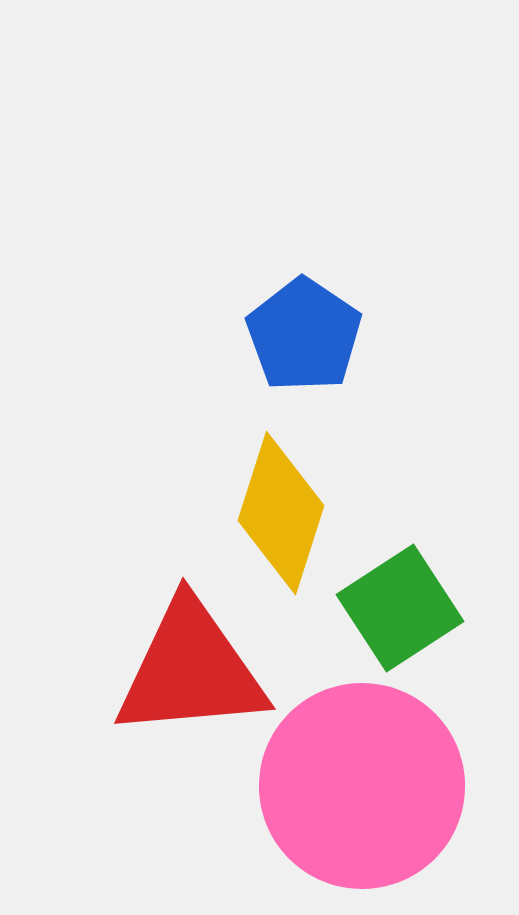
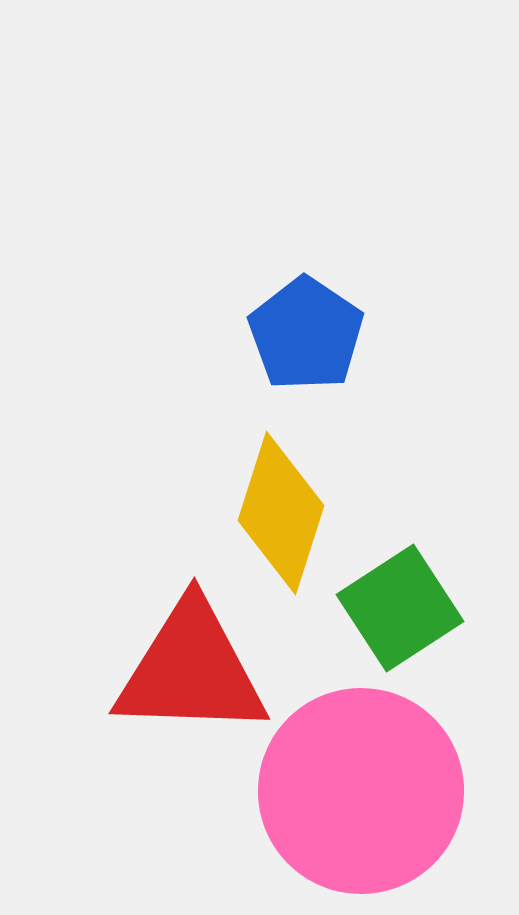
blue pentagon: moved 2 px right, 1 px up
red triangle: rotated 7 degrees clockwise
pink circle: moved 1 px left, 5 px down
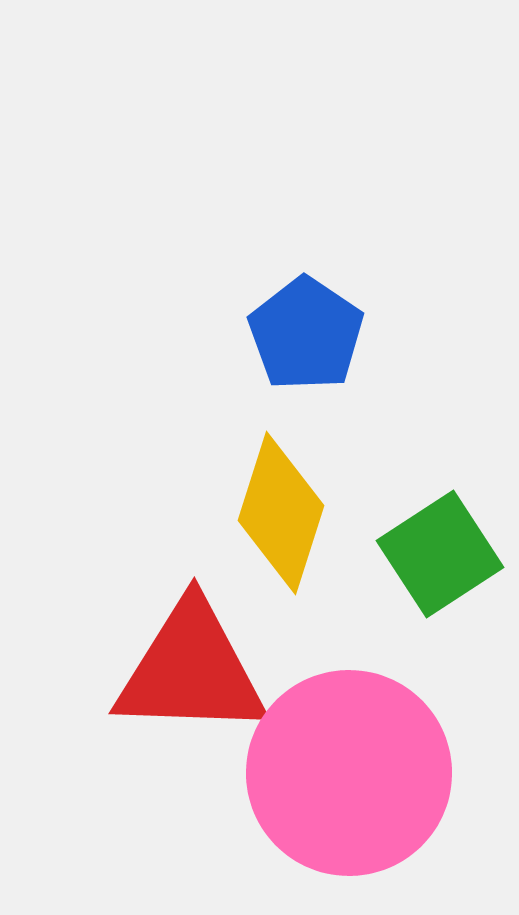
green square: moved 40 px right, 54 px up
pink circle: moved 12 px left, 18 px up
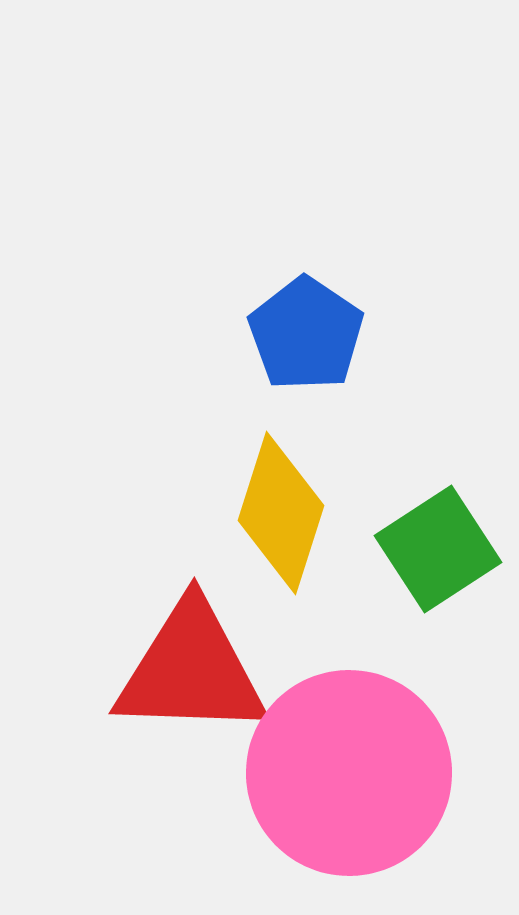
green square: moved 2 px left, 5 px up
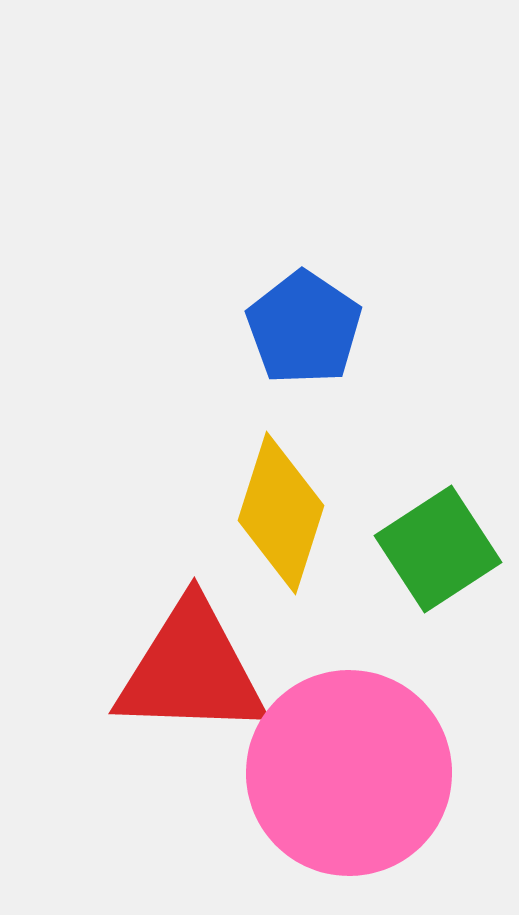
blue pentagon: moved 2 px left, 6 px up
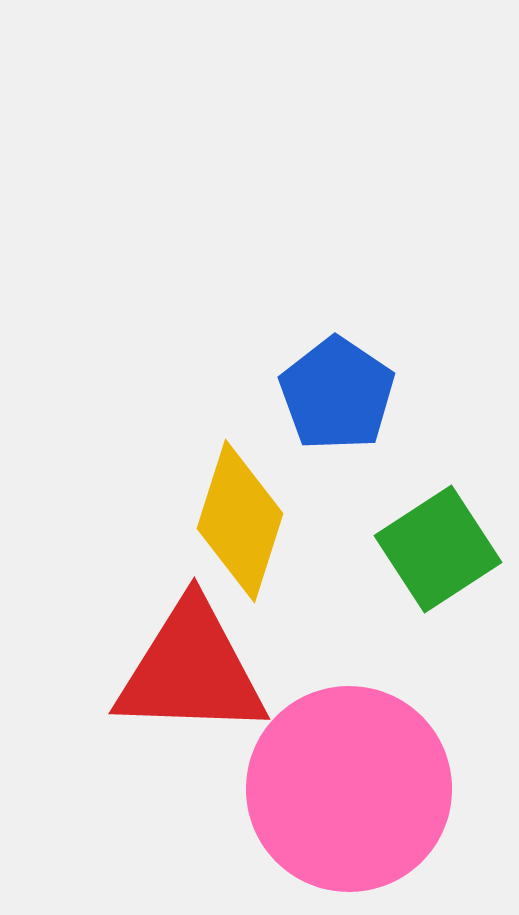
blue pentagon: moved 33 px right, 66 px down
yellow diamond: moved 41 px left, 8 px down
pink circle: moved 16 px down
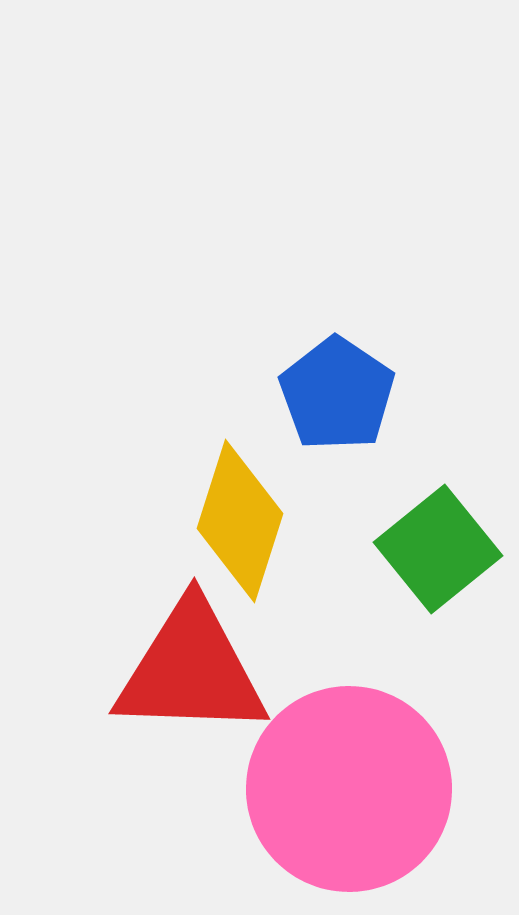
green square: rotated 6 degrees counterclockwise
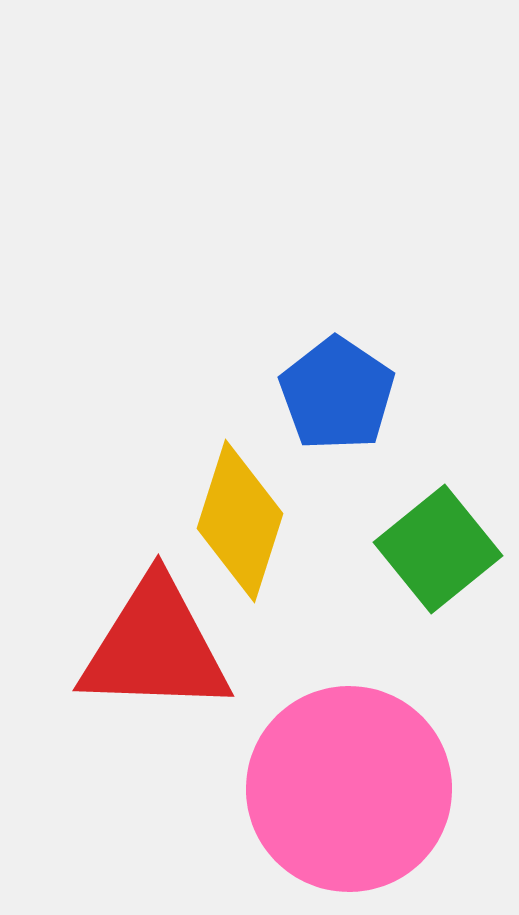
red triangle: moved 36 px left, 23 px up
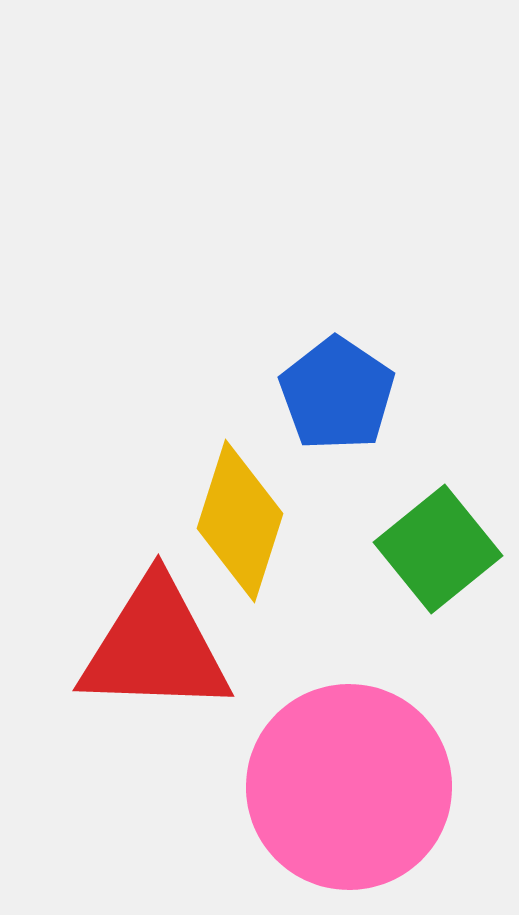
pink circle: moved 2 px up
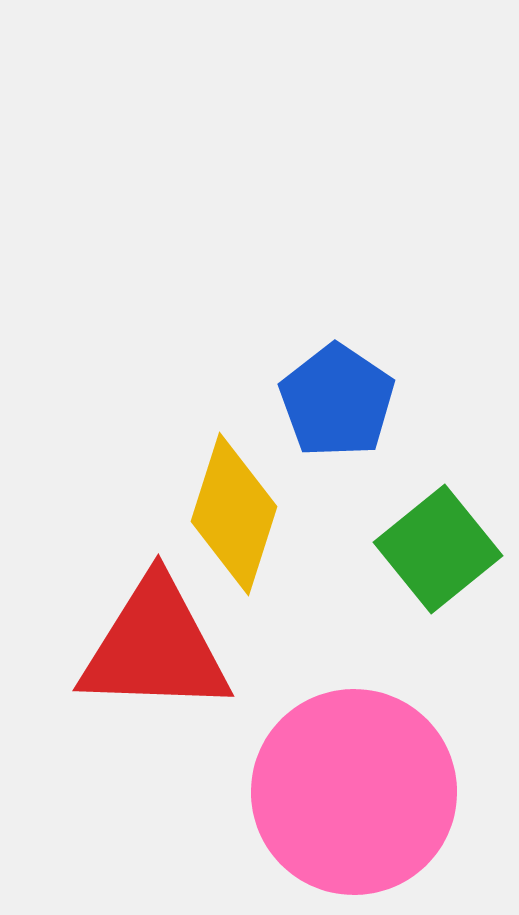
blue pentagon: moved 7 px down
yellow diamond: moved 6 px left, 7 px up
pink circle: moved 5 px right, 5 px down
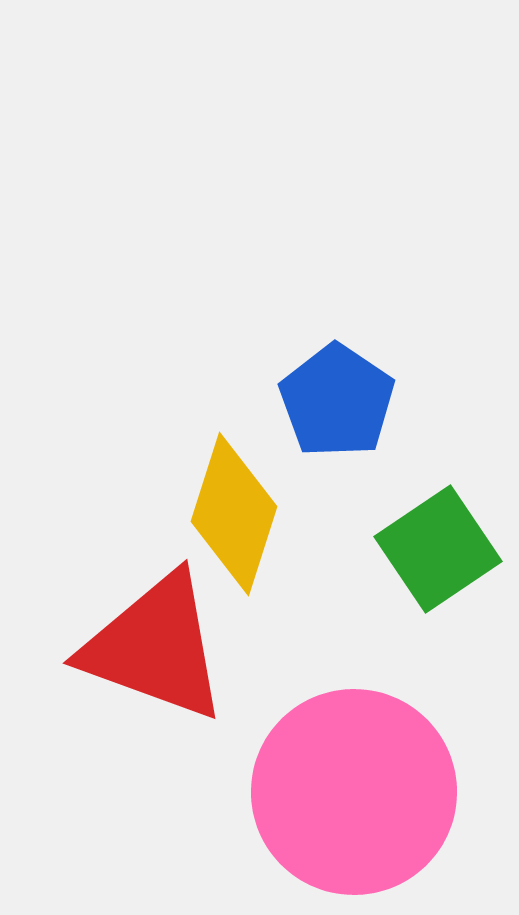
green square: rotated 5 degrees clockwise
red triangle: rotated 18 degrees clockwise
